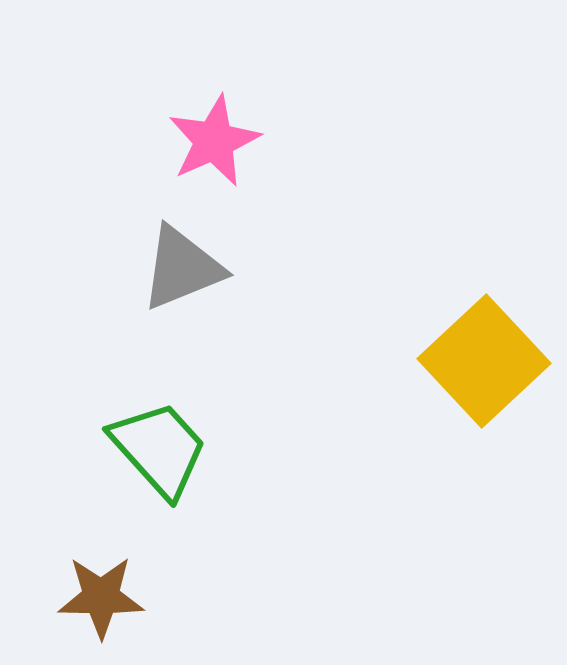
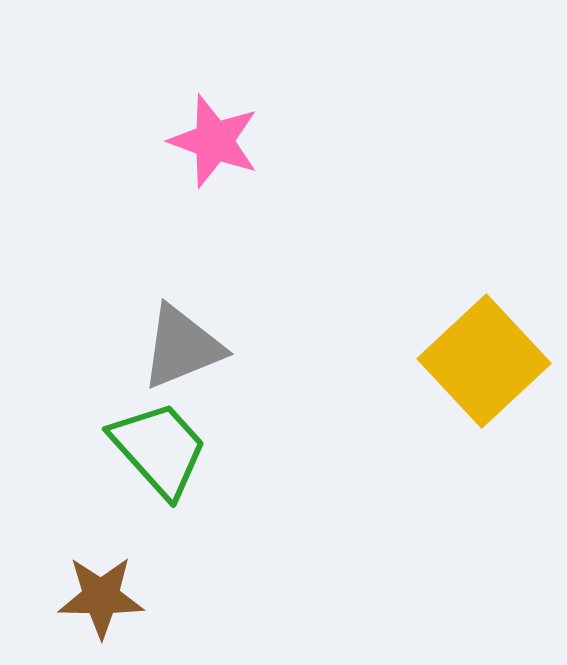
pink star: rotated 28 degrees counterclockwise
gray triangle: moved 79 px down
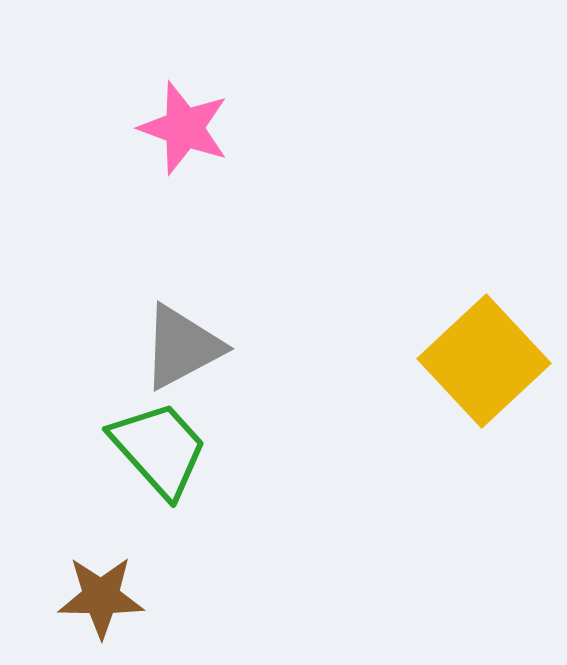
pink star: moved 30 px left, 13 px up
gray triangle: rotated 6 degrees counterclockwise
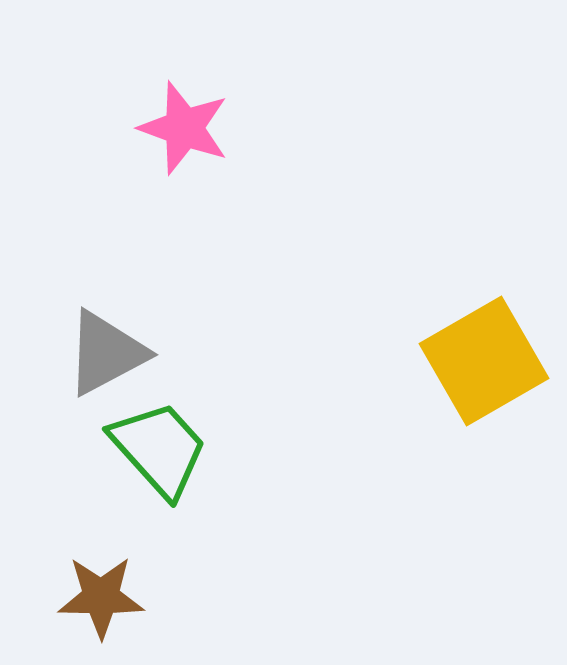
gray triangle: moved 76 px left, 6 px down
yellow square: rotated 13 degrees clockwise
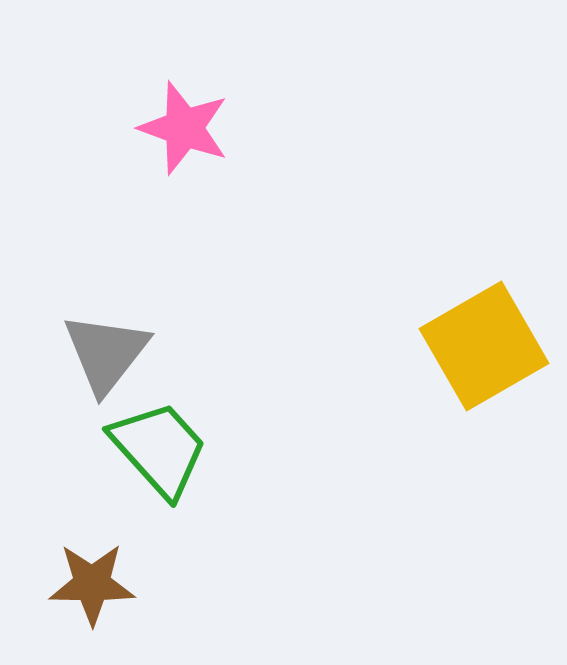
gray triangle: rotated 24 degrees counterclockwise
yellow square: moved 15 px up
brown star: moved 9 px left, 13 px up
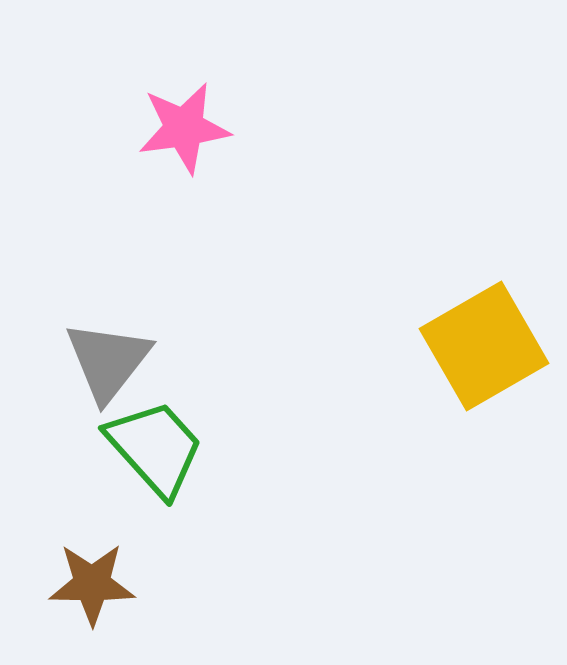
pink star: rotated 28 degrees counterclockwise
gray triangle: moved 2 px right, 8 px down
green trapezoid: moved 4 px left, 1 px up
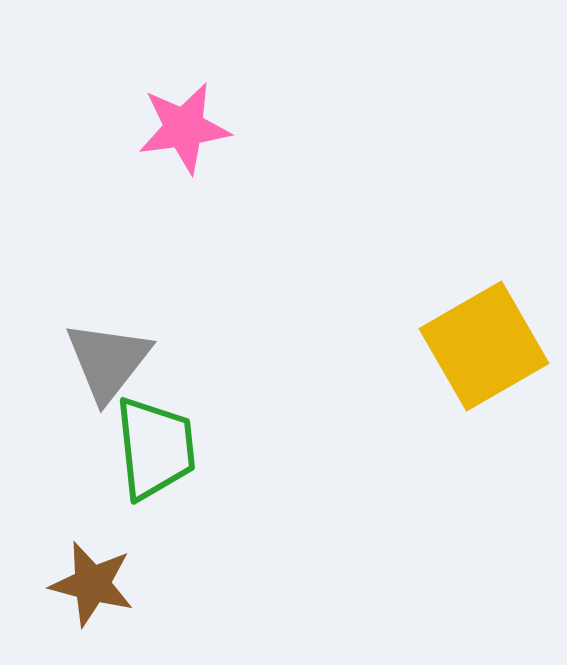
green trapezoid: rotated 36 degrees clockwise
brown star: rotated 14 degrees clockwise
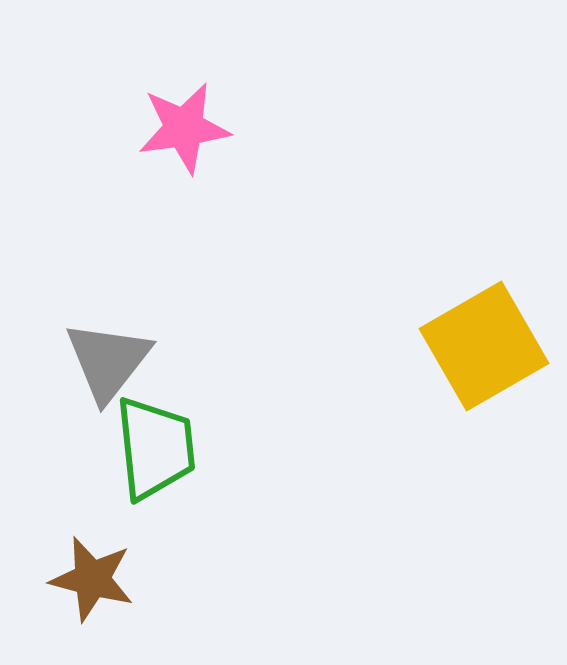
brown star: moved 5 px up
